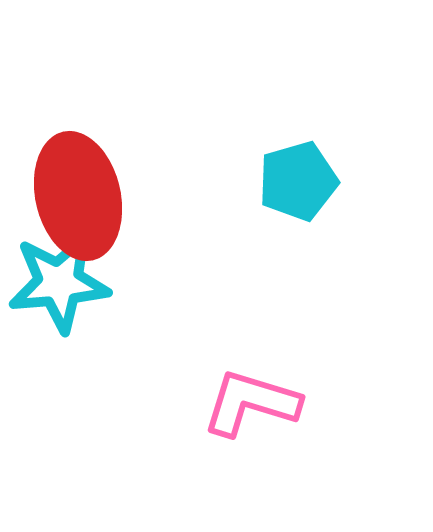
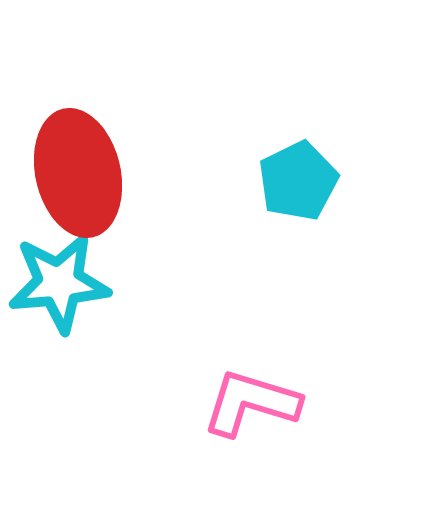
cyan pentagon: rotated 10 degrees counterclockwise
red ellipse: moved 23 px up
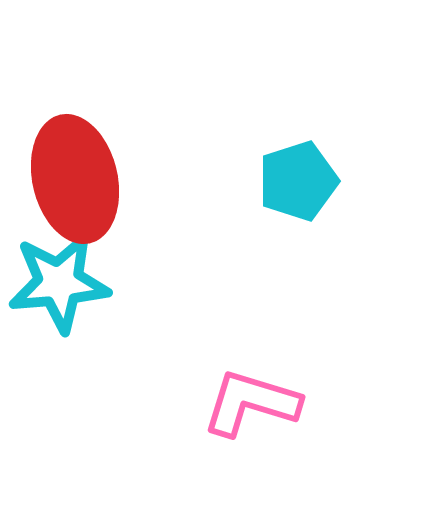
red ellipse: moved 3 px left, 6 px down
cyan pentagon: rotated 8 degrees clockwise
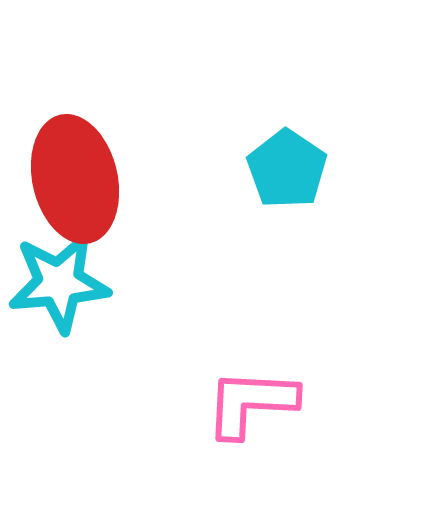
cyan pentagon: moved 11 px left, 12 px up; rotated 20 degrees counterclockwise
pink L-shape: rotated 14 degrees counterclockwise
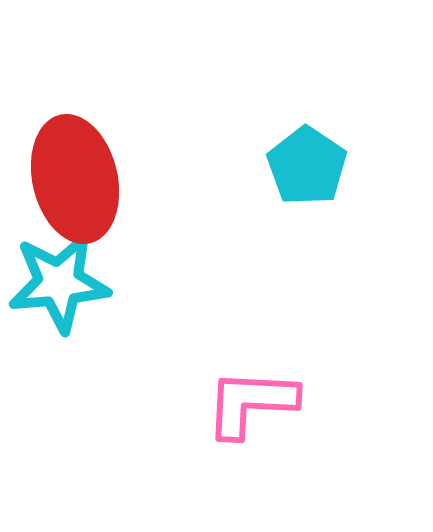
cyan pentagon: moved 20 px right, 3 px up
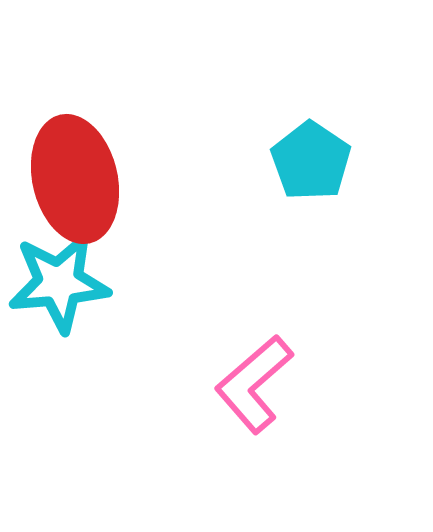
cyan pentagon: moved 4 px right, 5 px up
pink L-shape: moved 3 px right, 19 px up; rotated 44 degrees counterclockwise
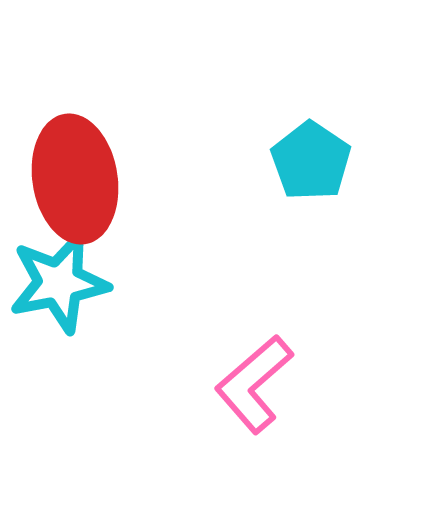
red ellipse: rotated 4 degrees clockwise
cyan star: rotated 6 degrees counterclockwise
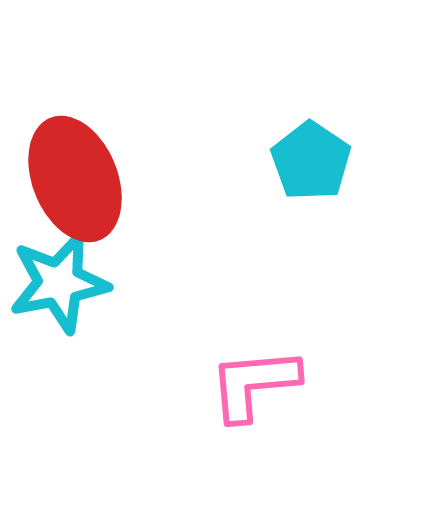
red ellipse: rotated 13 degrees counterclockwise
pink L-shape: rotated 36 degrees clockwise
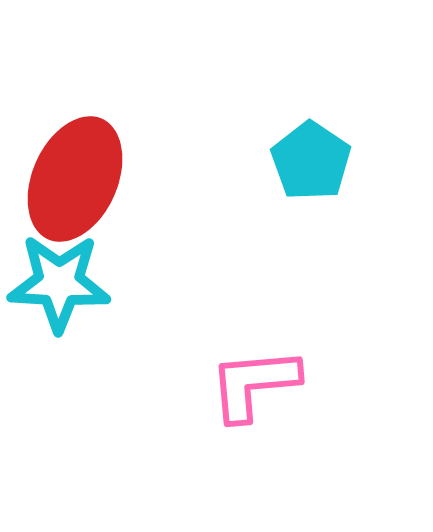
red ellipse: rotated 46 degrees clockwise
cyan star: rotated 14 degrees clockwise
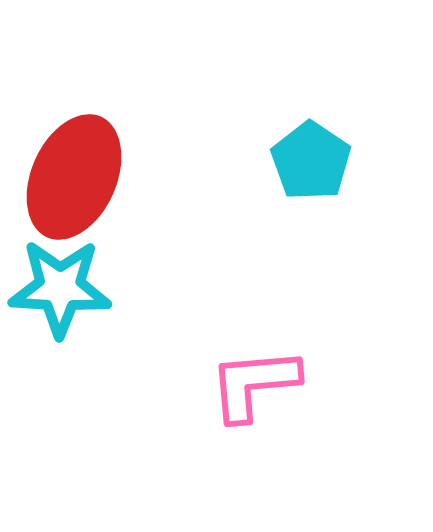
red ellipse: moved 1 px left, 2 px up
cyan star: moved 1 px right, 5 px down
